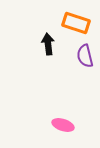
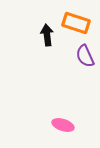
black arrow: moved 1 px left, 9 px up
purple semicircle: rotated 10 degrees counterclockwise
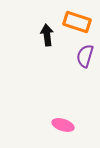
orange rectangle: moved 1 px right, 1 px up
purple semicircle: rotated 40 degrees clockwise
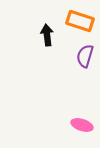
orange rectangle: moved 3 px right, 1 px up
pink ellipse: moved 19 px right
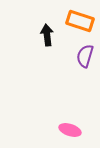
pink ellipse: moved 12 px left, 5 px down
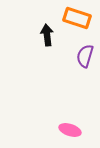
orange rectangle: moved 3 px left, 3 px up
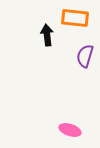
orange rectangle: moved 2 px left; rotated 12 degrees counterclockwise
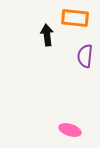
purple semicircle: rotated 10 degrees counterclockwise
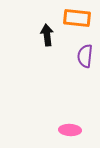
orange rectangle: moved 2 px right
pink ellipse: rotated 15 degrees counterclockwise
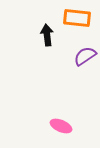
purple semicircle: rotated 50 degrees clockwise
pink ellipse: moved 9 px left, 4 px up; rotated 20 degrees clockwise
